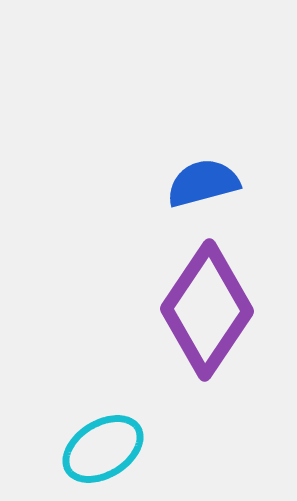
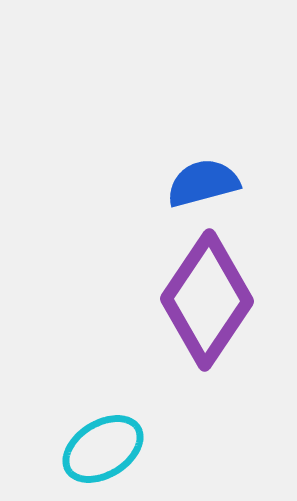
purple diamond: moved 10 px up
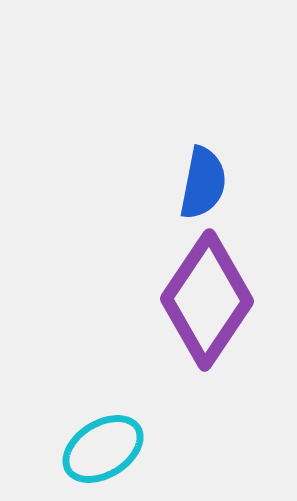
blue semicircle: rotated 116 degrees clockwise
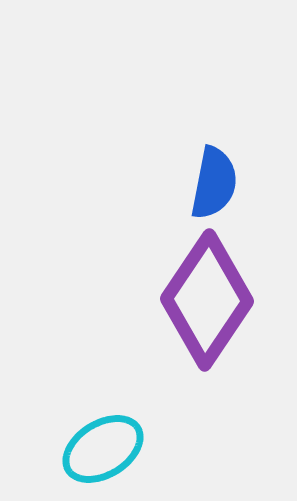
blue semicircle: moved 11 px right
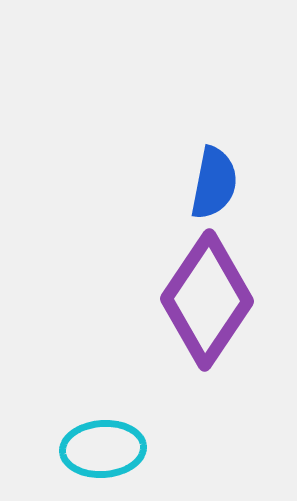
cyan ellipse: rotated 28 degrees clockwise
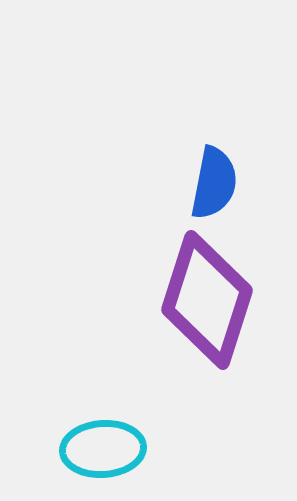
purple diamond: rotated 16 degrees counterclockwise
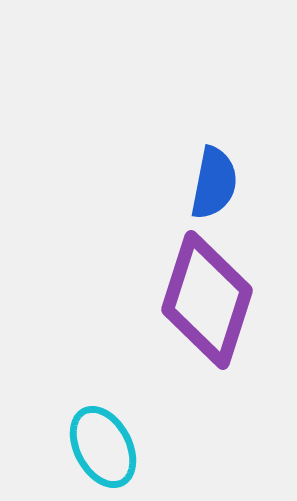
cyan ellipse: moved 2 px up; rotated 66 degrees clockwise
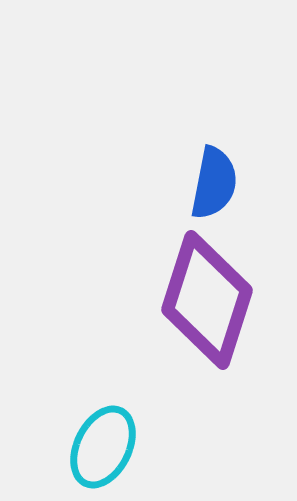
cyan ellipse: rotated 54 degrees clockwise
